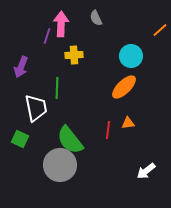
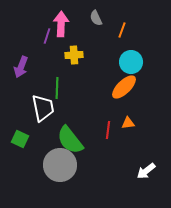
orange line: moved 38 px left; rotated 28 degrees counterclockwise
cyan circle: moved 6 px down
white trapezoid: moved 7 px right
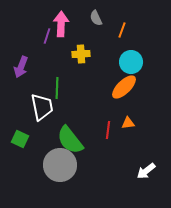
yellow cross: moved 7 px right, 1 px up
white trapezoid: moved 1 px left, 1 px up
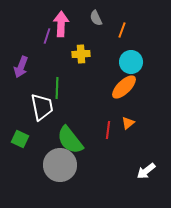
orange triangle: rotated 32 degrees counterclockwise
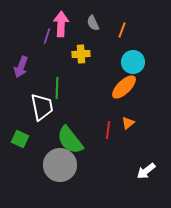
gray semicircle: moved 3 px left, 5 px down
cyan circle: moved 2 px right
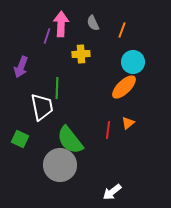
white arrow: moved 34 px left, 21 px down
